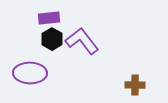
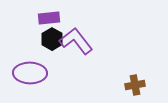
purple L-shape: moved 6 px left
brown cross: rotated 12 degrees counterclockwise
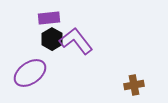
purple ellipse: rotated 36 degrees counterclockwise
brown cross: moved 1 px left
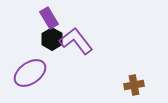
purple rectangle: rotated 65 degrees clockwise
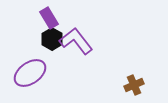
brown cross: rotated 12 degrees counterclockwise
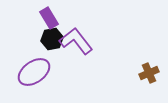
black hexagon: rotated 20 degrees clockwise
purple ellipse: moved 4 px right, 1 px up
brown cross: moved 15 px right, 12 px up
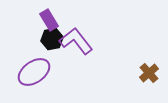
purple rectangle: moved 2 px down
brown cross: rotated 18 degrees counterclockwise
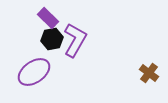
purple rectangle: moved 1 px left, 2 px up; rotated 15 degrees counterclockwise
purple L-shape: moved 1 px left, 1 px up; rotated 68 degrees clockwise
brown cross: rotated 12 degrees counterclockwise
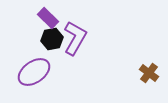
purple L-shape: moved 2 px up
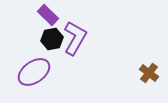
purple rectangle: moved 3 px up
